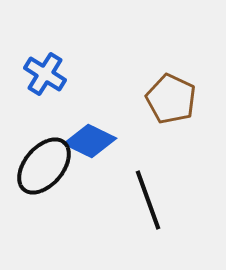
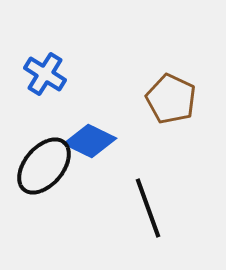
black line: moved 8 px down
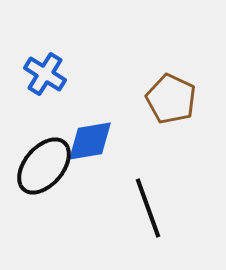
blue diamond: rotated 36 degrees counterclockwise
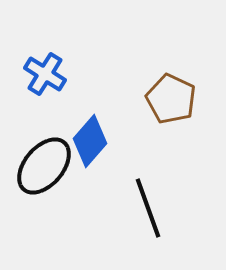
blue diamond: rotated 39 degrees counterclockwise
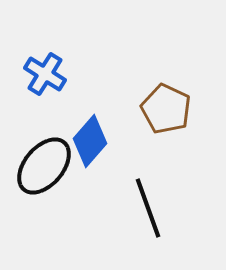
brown pentagon: moved 5 px left, 10 px down
